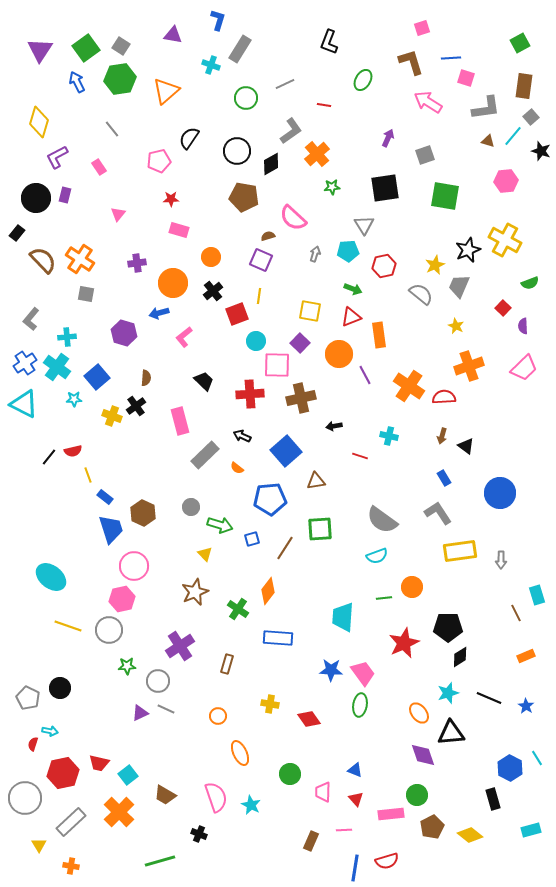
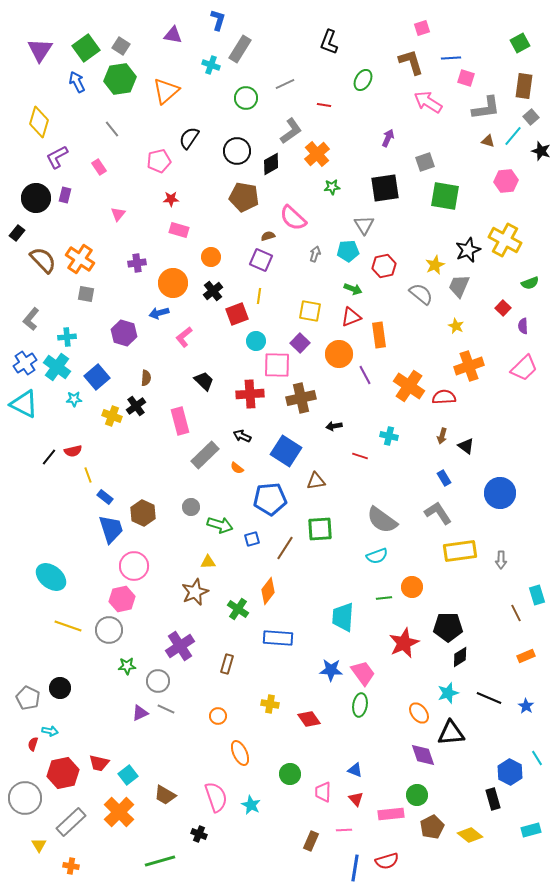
gray square at (425, 155): moved 7 px down
blue square at (286, 451): rotated 16 degrees counterclockwise
yellow triangle at (205, 554): moved 3 px right, 8 px down; rotated 49 degrees counterclockwise
blue hexagon at (510, 768): moved 4 px down
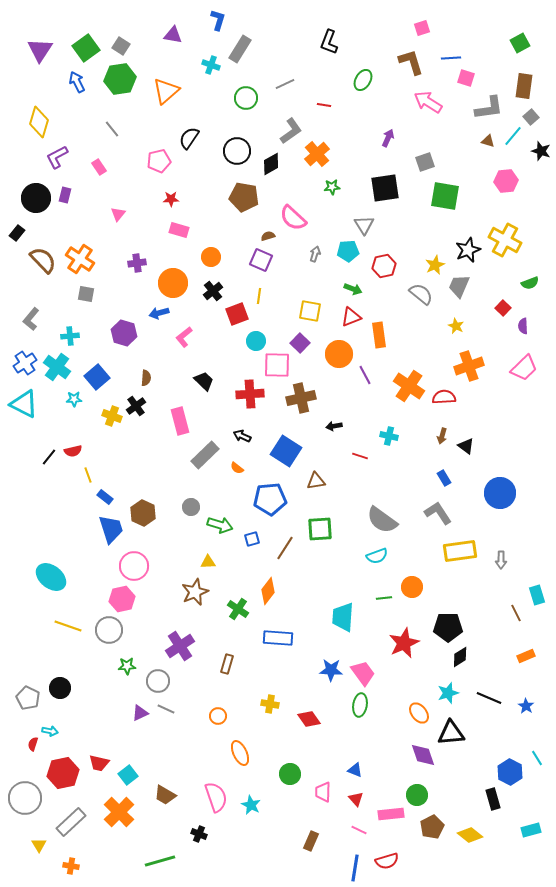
gray L-shape at (486, 108): moved 3 px right
cyan cross at (67, 337): moved 3 px right, 1 px up
pink line at (344, 830): moved 15 px right; rotated 28 degrees clockwise
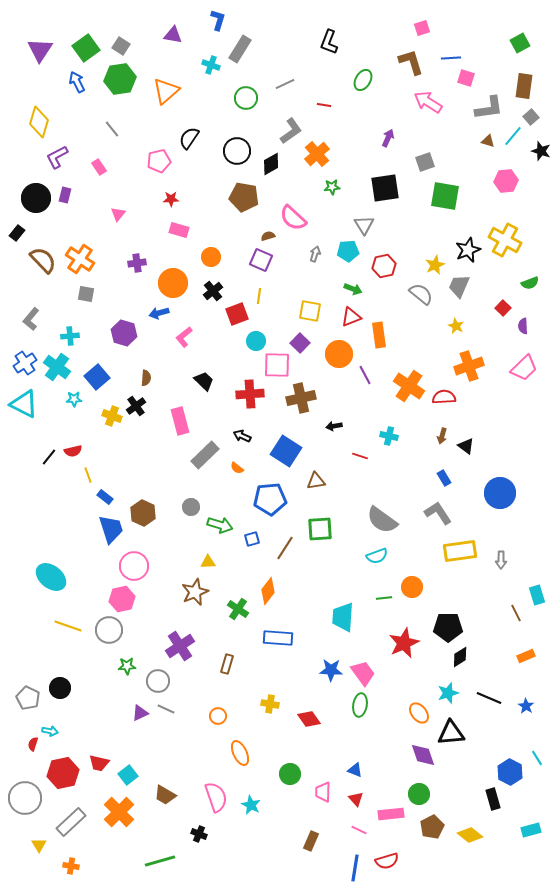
green circle at (417, 795): moved 2 px right, 1 px up
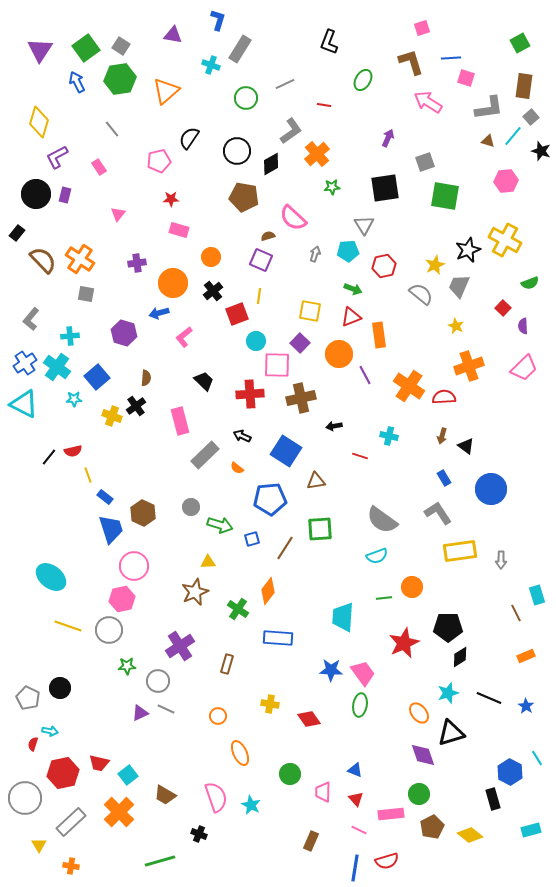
black circle at (36, 198): moved 4 px up
blue circle at (500, 493): moved 9 px left, 4 px up
black triangle at (451, 733): rotated 12 degrees counterclockwise
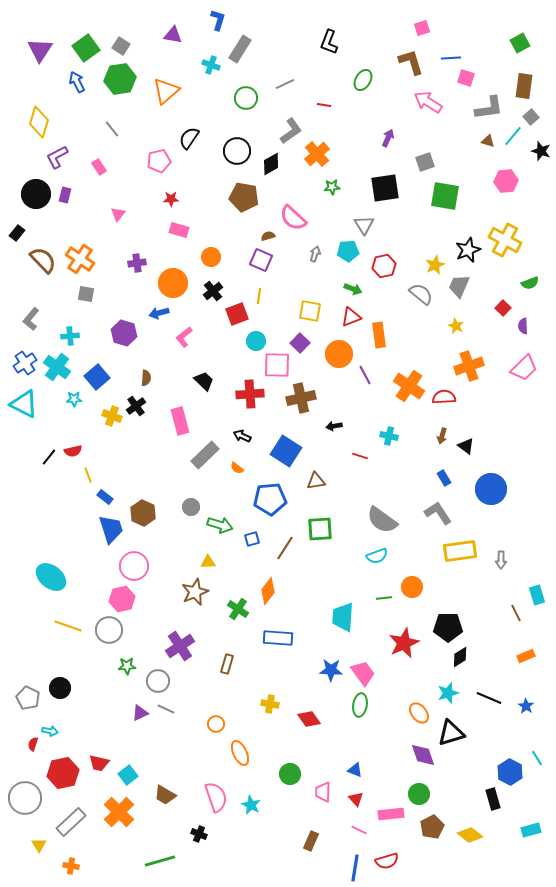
orange circle at (218, 716): moved 2 px left, 8 px down
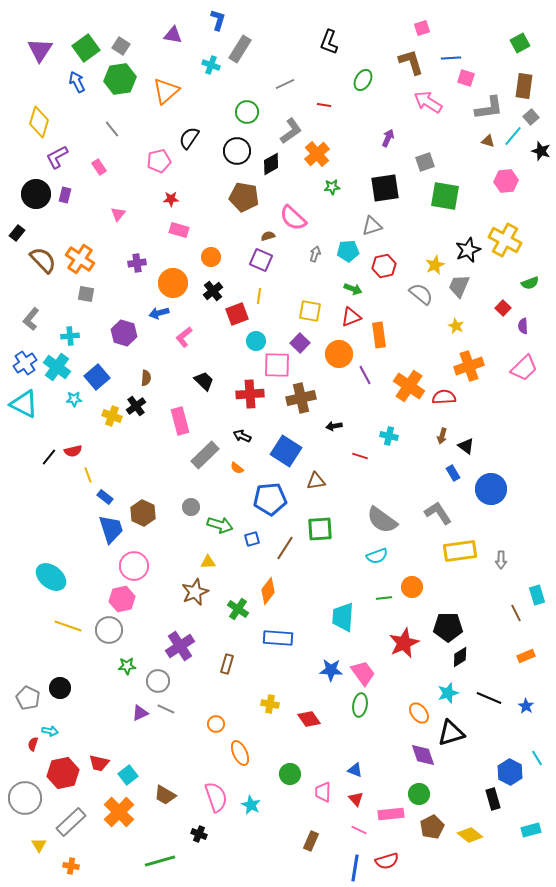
green circle at (246, 98): moved 1 px right, 14 px down
gray triangle at (364, 225): moved 8 px right, 1 px down; rotated 45 degrees clockwise
blue rectangle at (444, 478): moved 9 px right, 5 px up
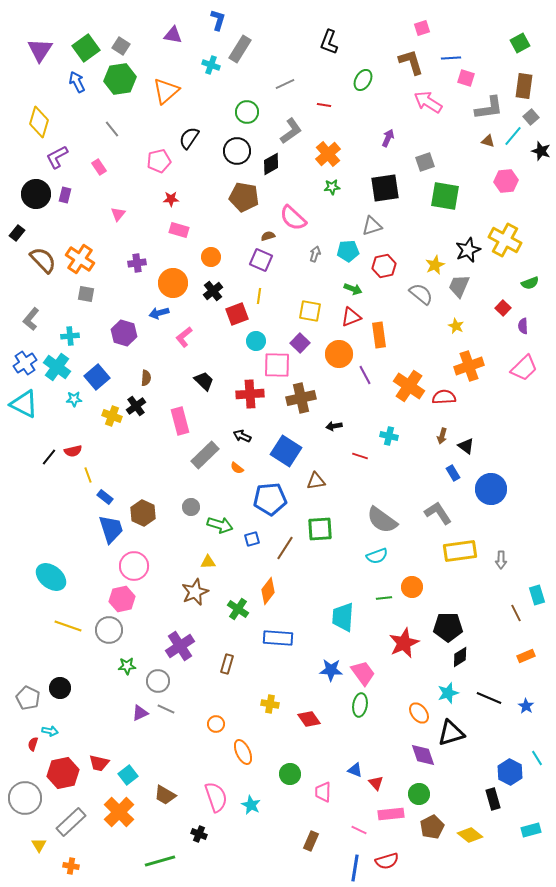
orange cross at (317, 154): moved 11 px right
orange ellipse at (240, 753): moved 3 px right, 1 px up
red triangle at (356, 799): moved 20 px right, 16 px up
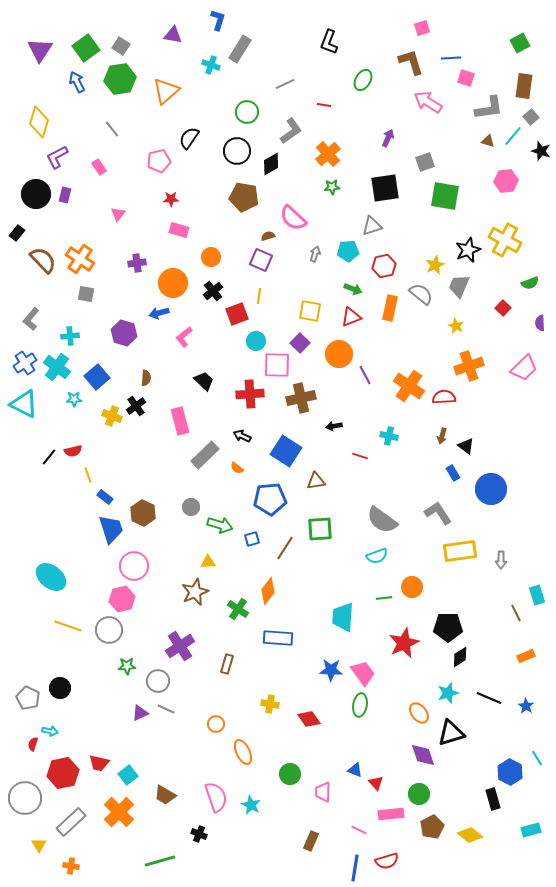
purple semicircle at (523, 326): moved 17 px right, 3 px up
orange rectangle at (379, 335): moved 11 px right, 27 px up; rotated 20 degrees clockwise
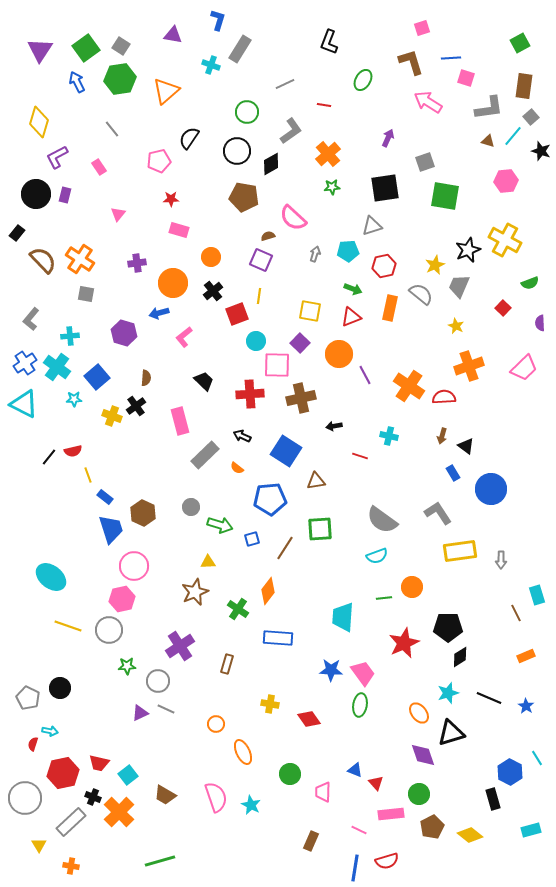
black cross at (199, 834): moved 106 px left, 37 px up
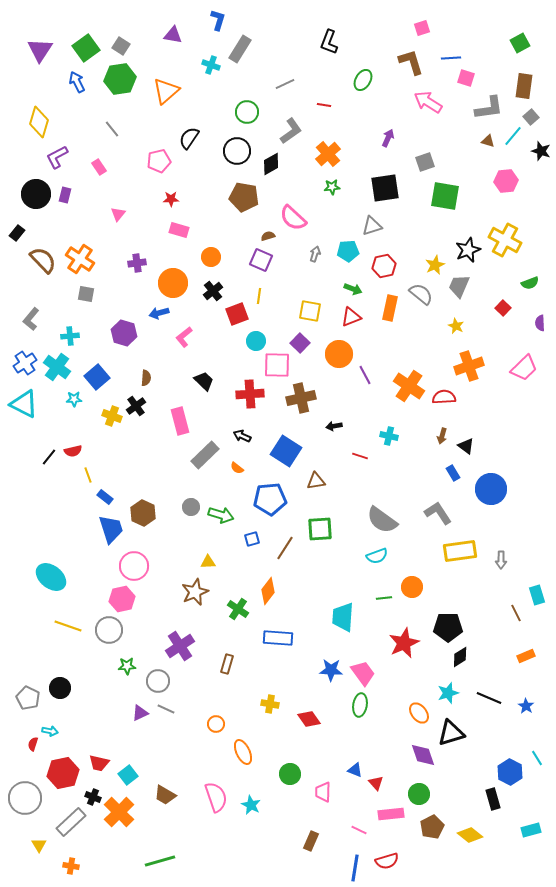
green arrow at (220, 525): moved 1 px right, 10 px up
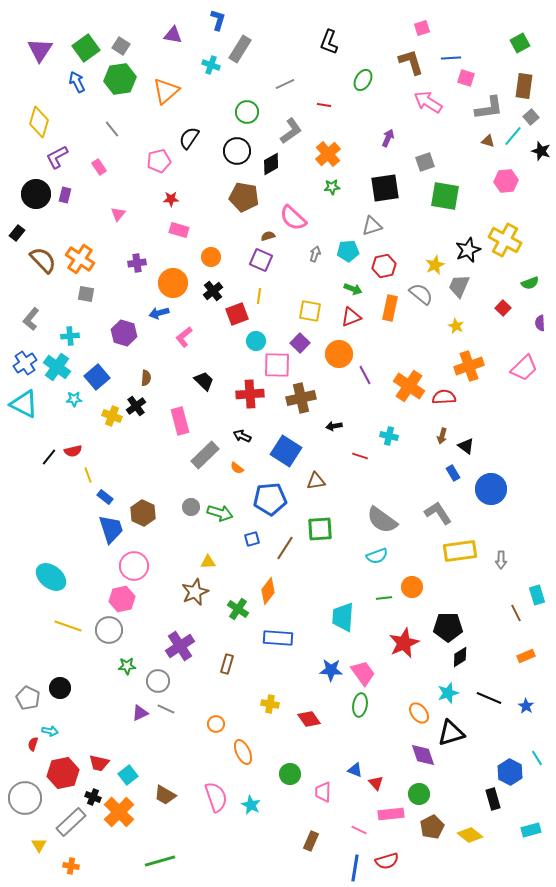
green arrow at (221, 515): moved 1 px left, 2 px up
